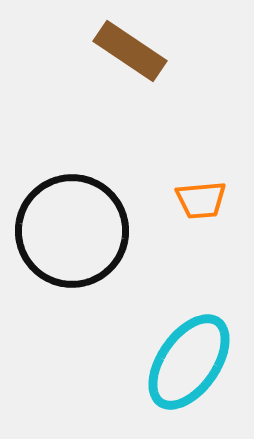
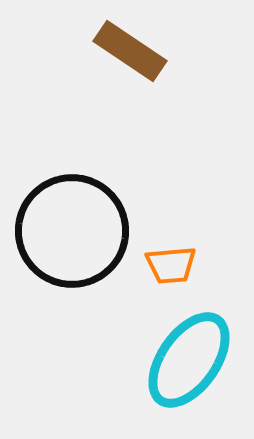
orange trapezoid: moved 30 px left, 65 px down
cyan ellipse: moved 2 px up
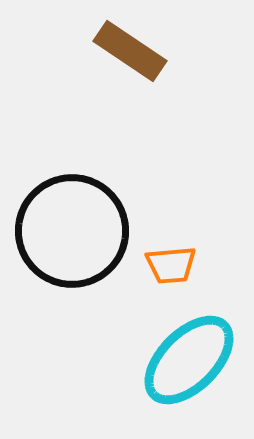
cyan ellipse: rotated 10 degrees clockwise
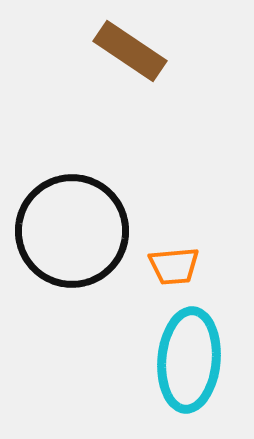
orange trapezoid: moved 3 px right, 1 px down
cyan ellipse: rotated 40 degrees counterclockwise
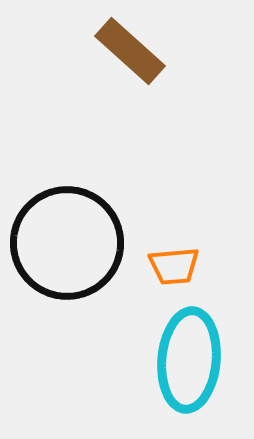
brown rectangle: rotated 8 degrees clockwise
black circle: moved 5 px left, 12 px down
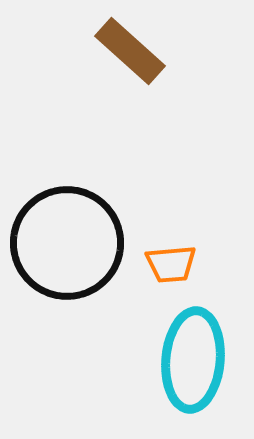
orange trapezoid: moved 3 px left, 2 px up
cyan ellipse: moved 4 px right
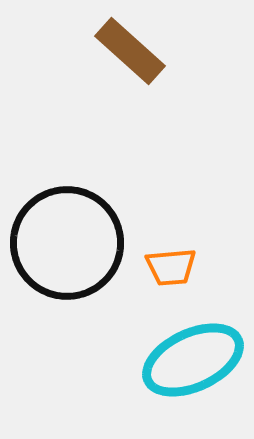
orange trapezoid: moved 3 px down
cyan ellipse: rotated 60 degrees clockwise
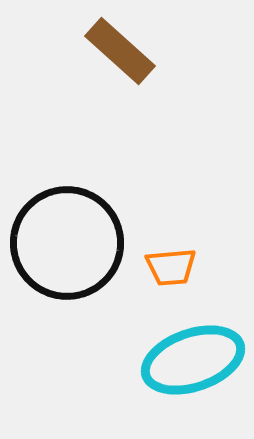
brown rectangle: moved 10 px left
cyan ellipse: rotated 6 degrees clockwise
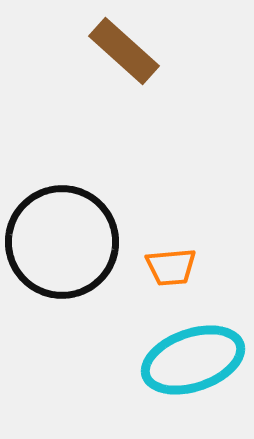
brown rectangle: moved 4 px right
black circle: moved 5 px left, 1 px up
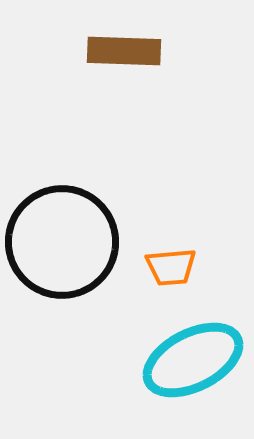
brown rectangle: rotated 40 degrees counterclockwise
cyan ellipse: rotated 8 degrees counterclockwise
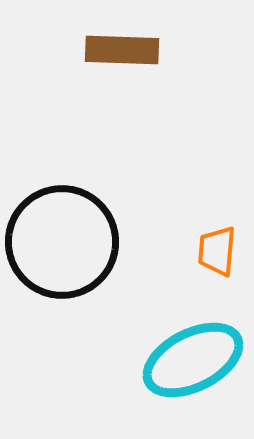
brown rectangle: moved 2 px left, 1 px up
orange trapezoid: moved 46 px right, 16 px up; rotated 100 degrees clockwise
